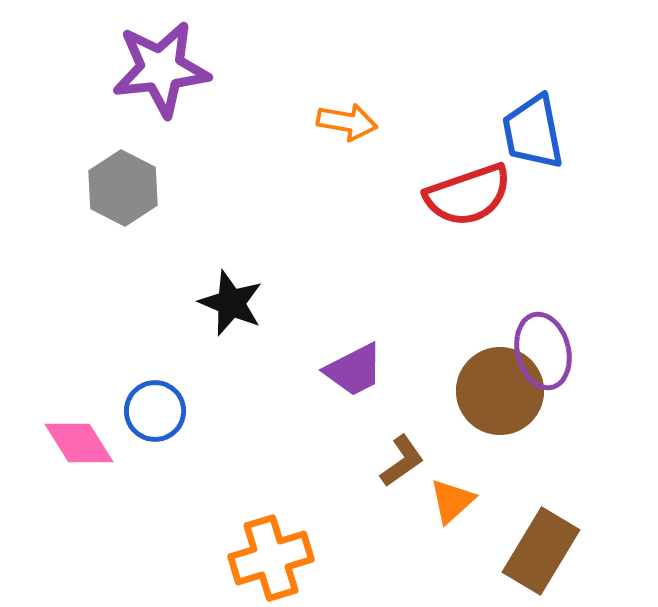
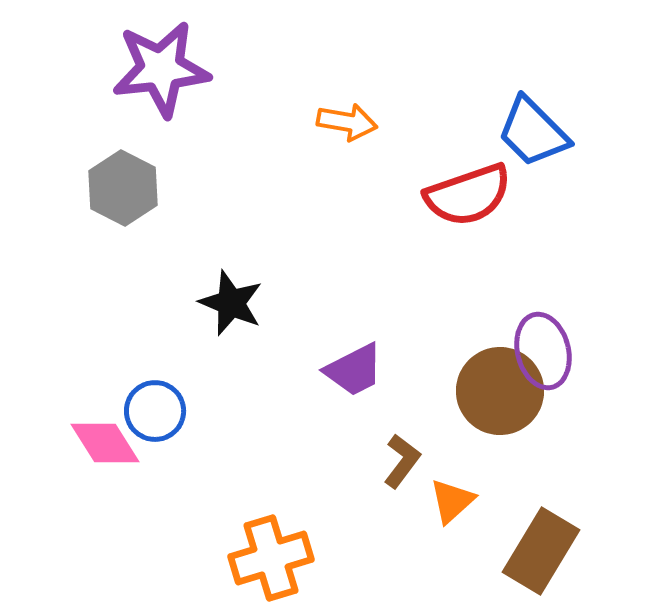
blue trapezoid: rotated 34 degrees counterclockwise
pink diamond: moved 26 px right
brown L-shape: rotated 18 degrees counterclockwise
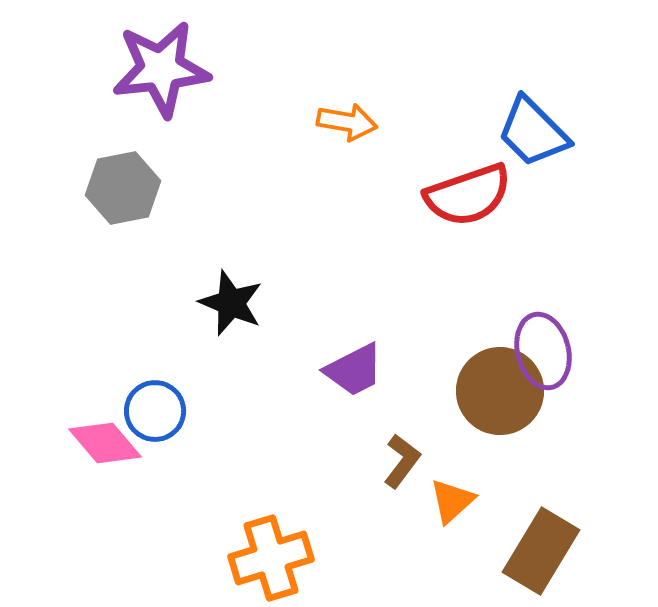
gray hexagon: rotated 22 degrees clockwise
pink diamond: rotated 8 degrees counterclockwise
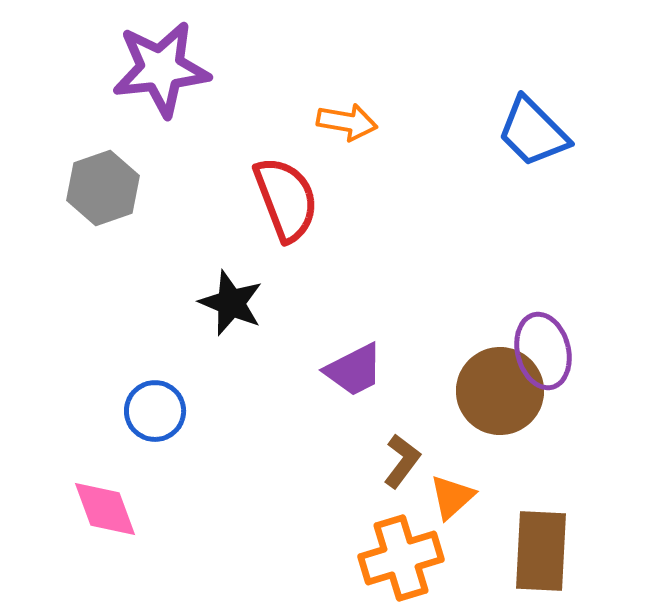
gray hexagon: moved 20 px left; rotated 8 degrees counterclockwise
red semicircle: moved 182 px left, 4 px down; rotated 92 degrees counterclockwise
pink diamond: moved 66 px down; rotated 20 degrees clockwise
orange triangle: moved 4 px up
brown rectangle: rotated 28 degrees counterclockwise
orange cross: moved 130 px right
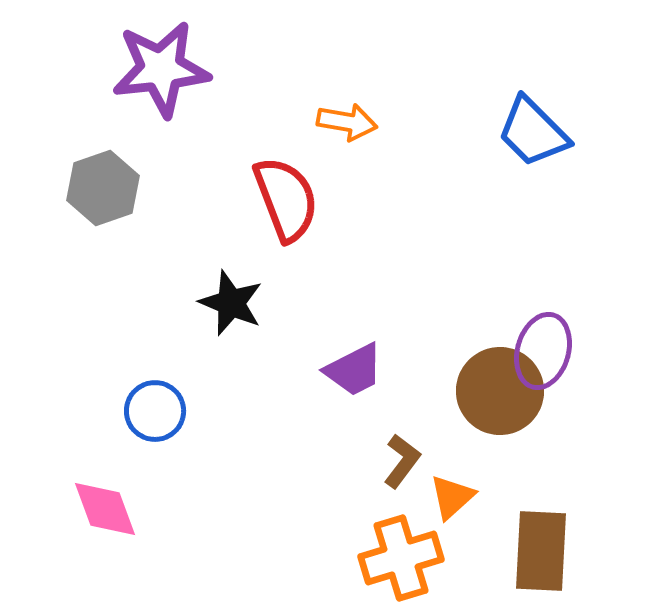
purple ellipse: rotated 30 degrees clockwise
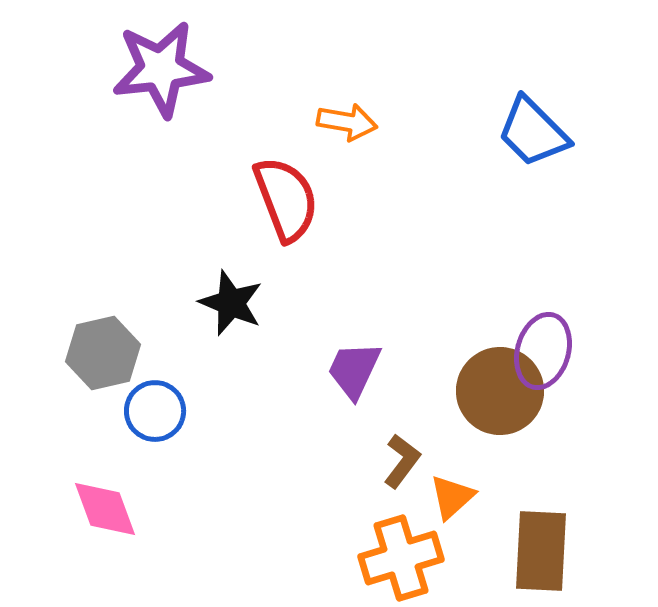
gray hexagon: moved 165 px down; rotated 6 degrees clockwise
purple trapezoid: rotated 142 degrees clockwise
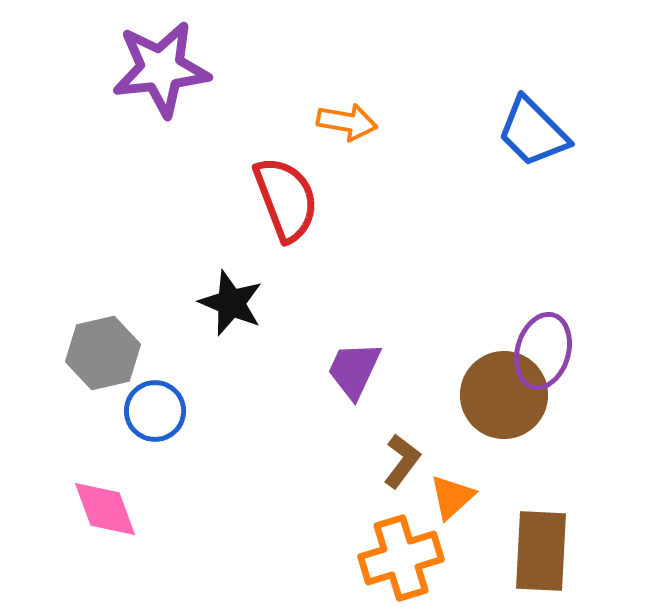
brown circle: moved 4 px right, 4 px down
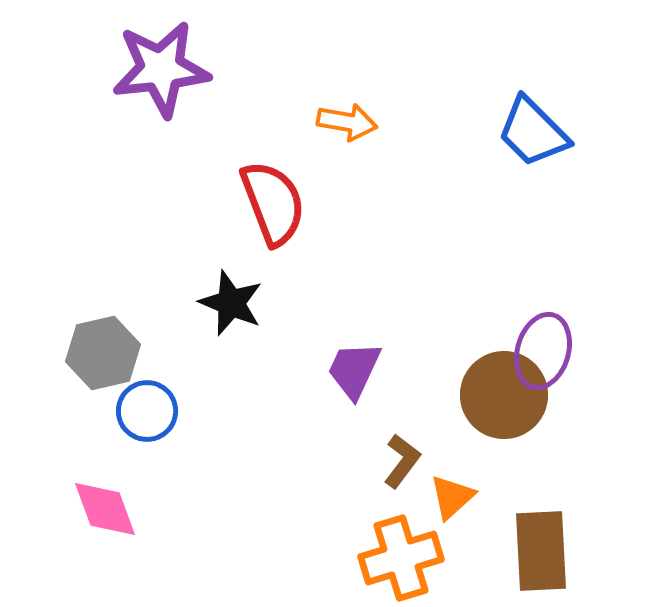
red semicircle: moved 13 px left, 4 px down
blue circle: moved 8 px left
brown rectangle: rotated 6 degrees counterclockwise
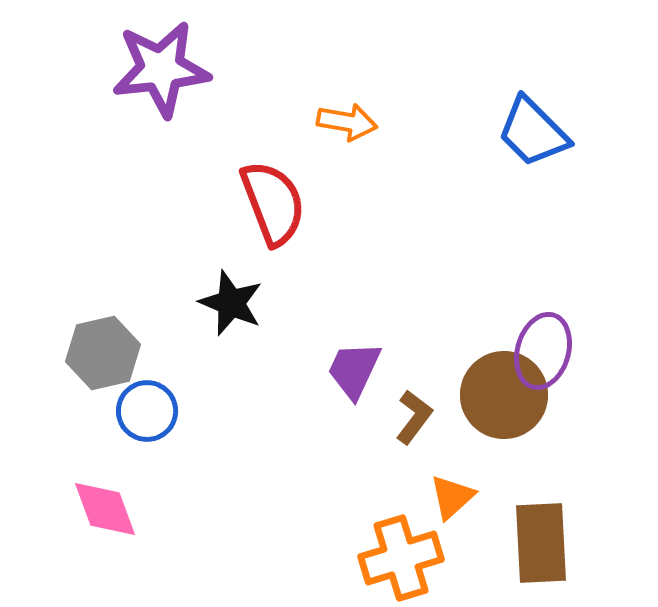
brown L-shape: moved 12 px right, 44 px up
brown rectangle: moved 8 px up
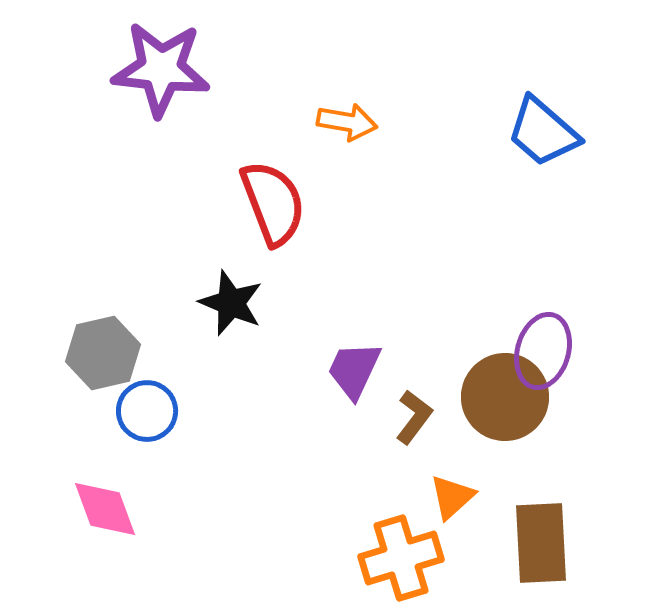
purple star: rotated 12 degrees clockwise
blue trapezoid: moved 10 px right; rotated 4 degrees counterclockwise
brown circle: moved 1 px right, 2 px down
